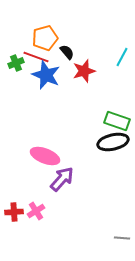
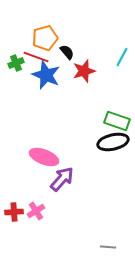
pink ellipse: moved 1 px left, 1 px down
gray line: moved 14 px left, 9 px down
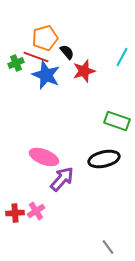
black ellipse: moved 9 px left, 17 px down
red cross: moved 1 px right, 1 px down
gray line: rotated 49 degrees clockwise
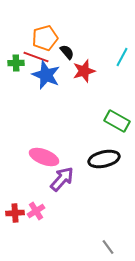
green cross: rotated 21 degrees clockwise
green rectangle: rotated 10 degrees clockwise
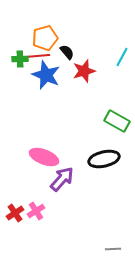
red line: moved 1 px right, 1 px up; rotated 25 degrees counterclockwise
green cross: moved 4 px right, 4 px up
red cross: rotated 30 degrees counterclockwise
gray line: moved 5 px right, 2 px down; rotated 56 degrees counterclockwise
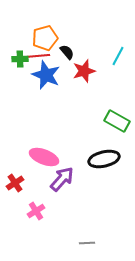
cyan line: moved 4 px left, 1 px up
red cross: moved 30 px up
gray line: moved 26 px left, 6 px up
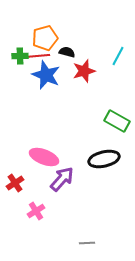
black semicircle: rotated 35 degrees counterclockwise
green cross: moved 3 px up
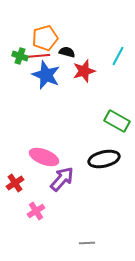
green cross: rotated 21 degrees clockwise
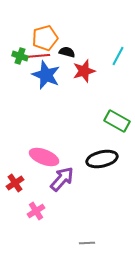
black ellipse: moved 2 px left
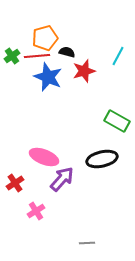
green cross: moved 8 px left; rotated 35 degrees clockwise
blue star: moved 2 px right, 2 px down
